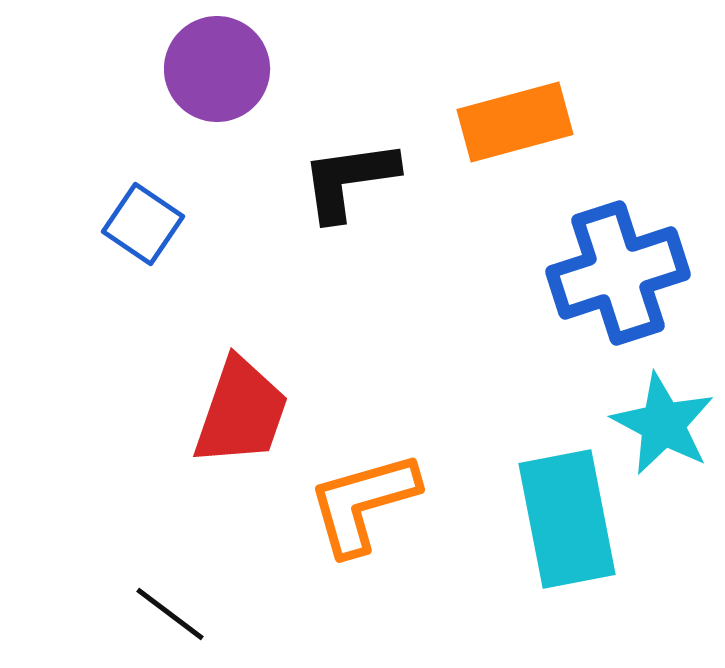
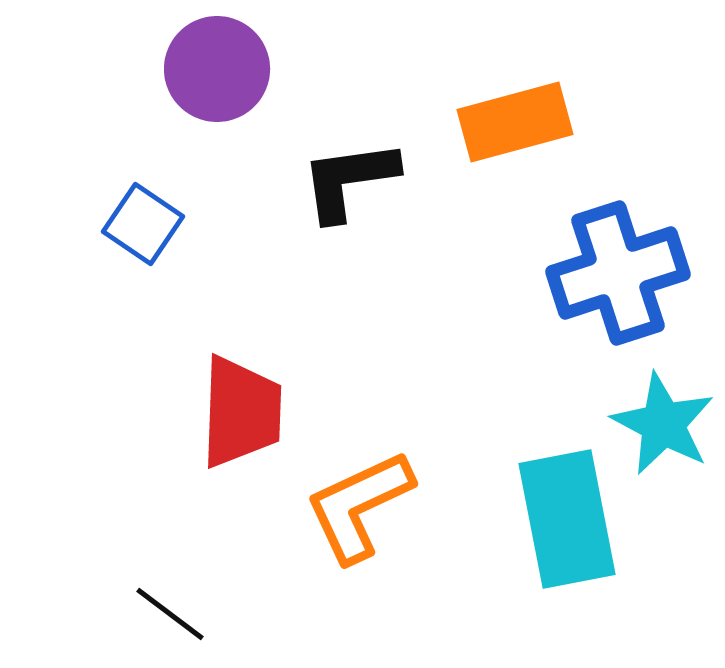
red trapezoid: rotated 17 degrees counterclockwise
orange L-shape: moved 4 px left, 3 px down; rotated 9 degrees counterclockwise
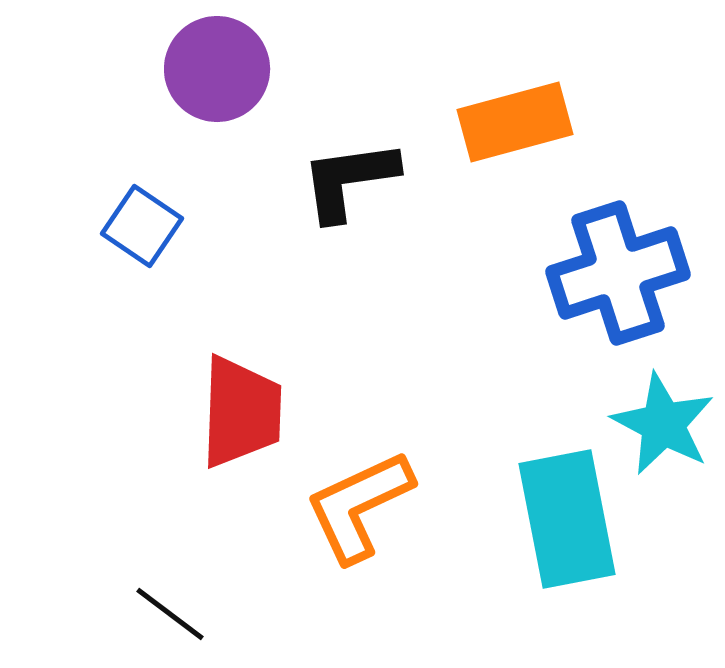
blue square: moved 1 px left, 2 px down
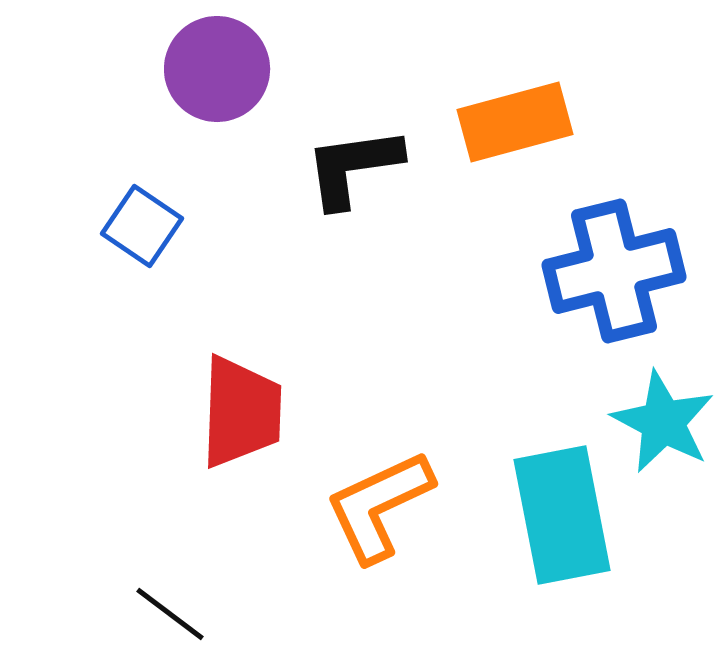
black L-shape: moved 4 px right, 13 px up
blue cross: moved 4 px left, 2 px up; rotated 4 degrees clockwise
cyan star: moved 2 px up
orange L-shape: moved 20 px right
cyan rectangle: moved 5 px left, 4 px up
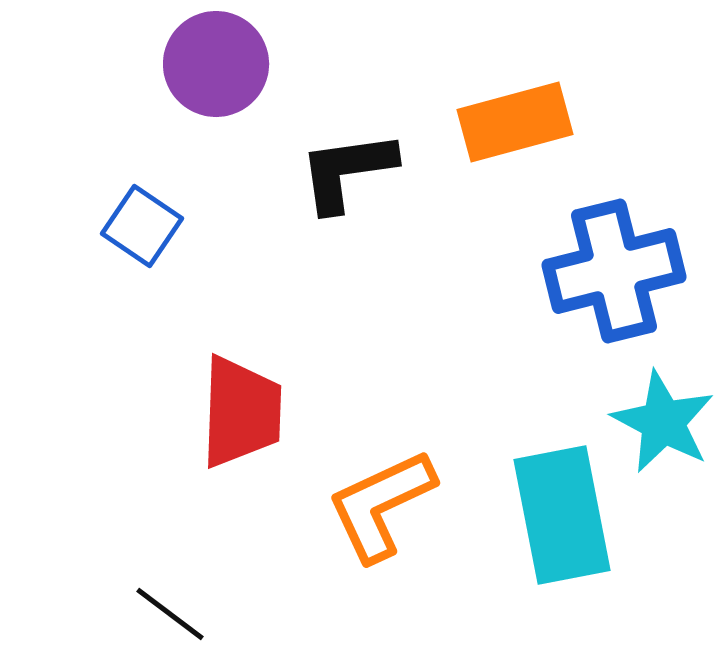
purple circle: moved 1 px left, 5 px up
black L-shape: moved 6 px left, 4 px down
orange L-shape: moved 2 px right, 1 px up
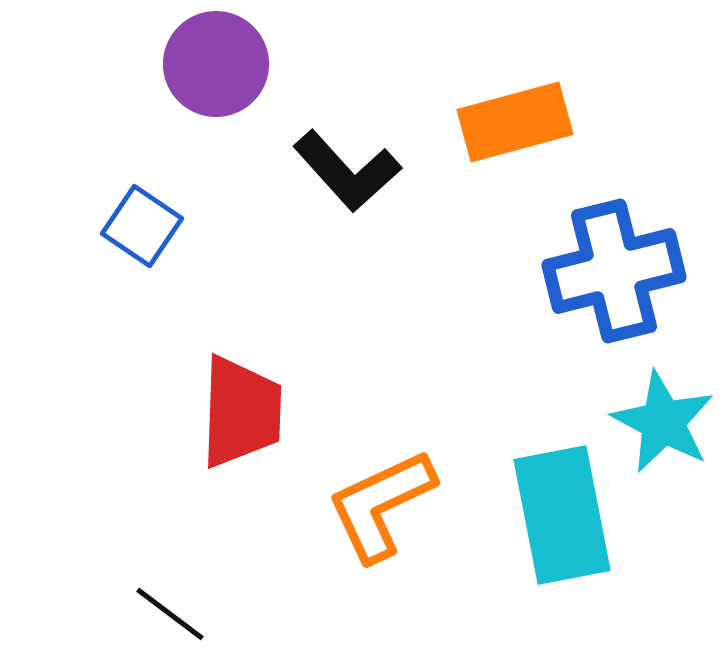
black L-shape: rotated 124 degrees counterclockwise
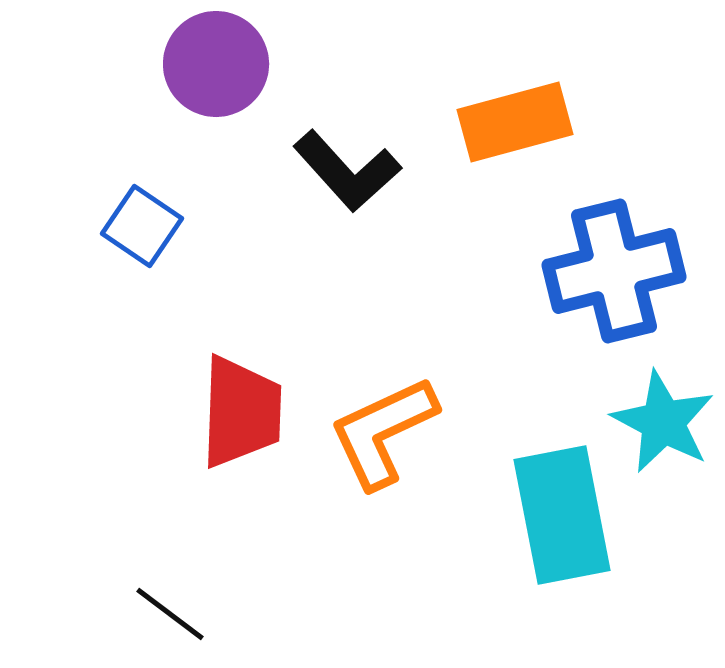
orange L-shape: moved 2 px right, 73 px up
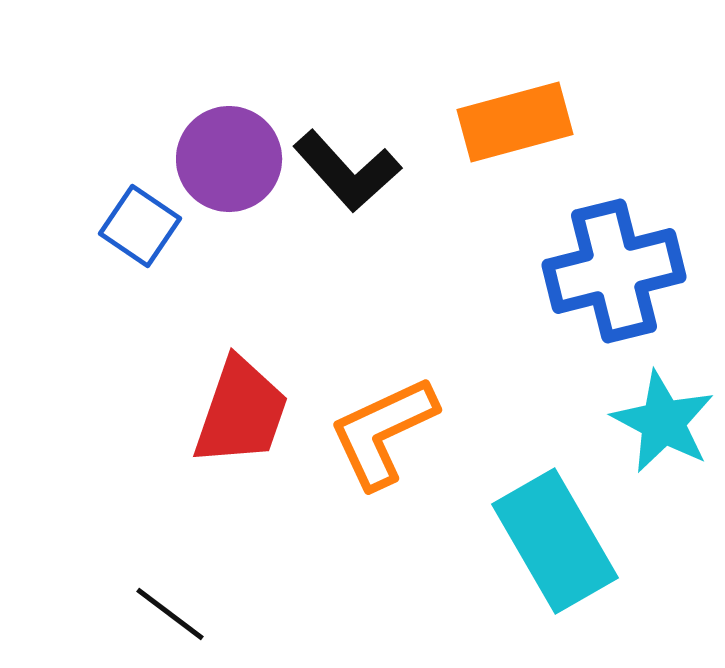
purple circle: moved 13 px right, 95 px down
blue square: moved 2 px left
red trapezoid: rotated 17 degrees clockwise
cyan rectangle: moved 7 px left, 26 px down; rotated 19 degrees counterclockwise
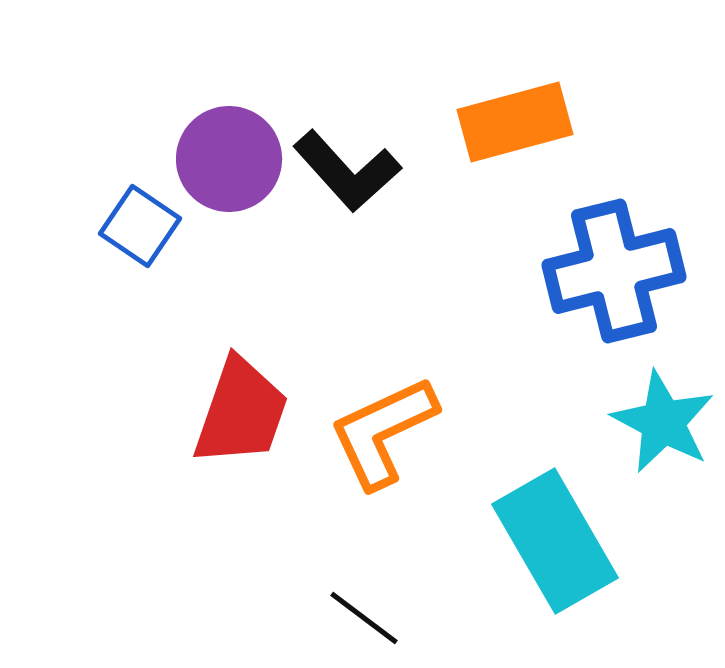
black line: moved 194 px right, 4 px down
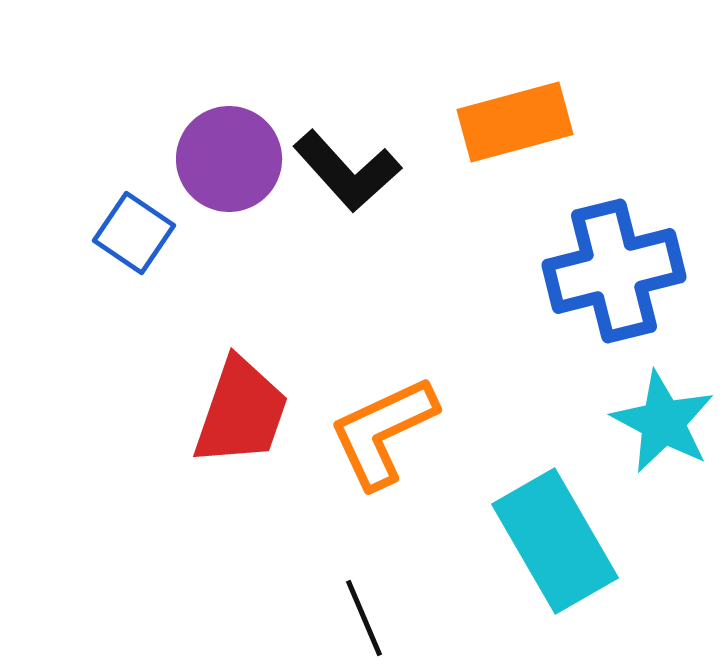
blue square: moved 6 px left, 7 px down
black line: rotated 30 degrees clockwise
